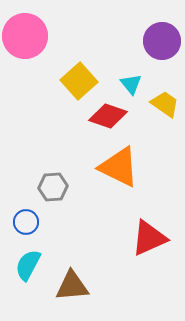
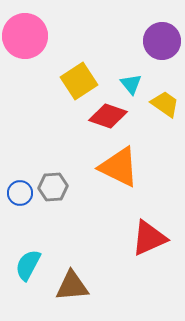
yellow square: rotated 9 degrees clockwise
blue circle: moved 6 px left, 29 px up
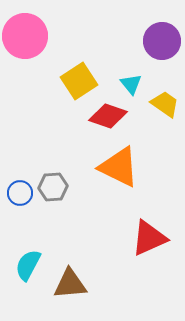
brown triangle: moved 2 px left, 2 px up
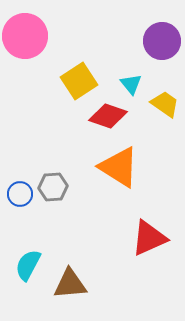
orange triangle: rotated 6 degrees clockwise
blue circle: moved 1 px down
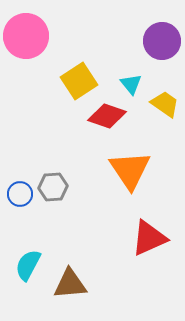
pink circle: moved 1 px right
red diamond: moved 1 px left
orange triangle: moved 11 px right, 3 px down; rotated 24 degrees clockwise
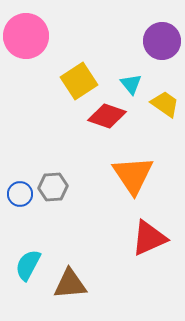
orange triangle: moved 3 px right, 5 px down
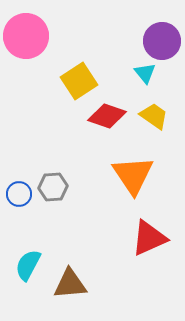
cyan triangle: moved 14 px right, 11 px up
yellow trapezoid: moved 11 px left, 12 px down
blue circle: moved 1 px left
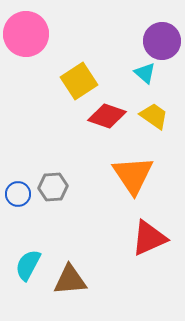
pink circle: moved 2 px up
cyan triangle: rotated 10 degrees counterclockwise
blue circle: moved 1 px left
brown triangle: moved 4 px up
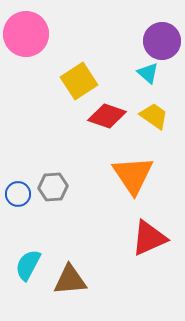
cyan triangle: moved 3 px right
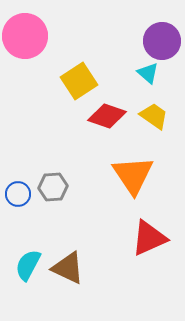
pink circle: moved 1 px left, 2 px down
brown triangle: moved 2 px left, 12 px up; rotated 30 degrees clockwise
